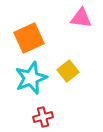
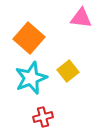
orange square: rotated 24 degrees counterclockwise
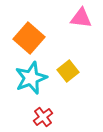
red cross: rotated 24 degrees counterclockwise
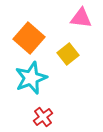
yellow square: moved 17 px up
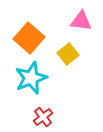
pink triangle: moved 3 px down
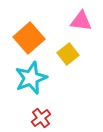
orange square: rotated 8 degrees clockwise
red cross: moved 2 px left, 1 px down
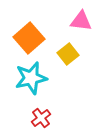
cyan star: rotated 8 degrees clockwise
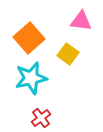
yellow square: rotated 15 degrees counterclockwise
